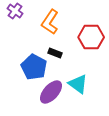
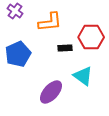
orange L-shape: rotated 130 degrees counterclockwise
black rectangle: moved 10 px right, 5 px up; rotated 24 degrees counterclockwise
blue pentagon: moved 16 px left, 13 px up; rotated 20 degrees clockwise
cyan triangle: moved 5 px right, 8 px up
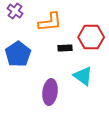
blue pentagon: rotated 10 degrees counterclockwise
purple ellipse: moved 1 px left; rotated 35 degrees counterclockwise
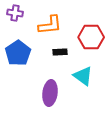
purple cross: moved 2 px down; rotated 28 degrees counterclockwise
orange L-shape: moved 3 px down
black rectangle: moved 5 px left, 4 px down
blue pentagon: moved 1 px up
purple ellipse: moved 1 px down
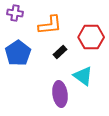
black rectangle: rotated 40 degrees counterclockwise
purple ellipse: moved 10 px right, 1 px down; rotated 15 degrees counterclockwise
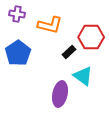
purple cross: moved 2 px right, 1 px down
orange L-shape: rotated 20 degrees clockwise
black rectangle: moved 9 px right
purple ellipse: rotated 20 degrees clockwise
